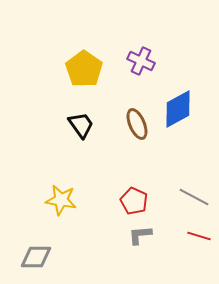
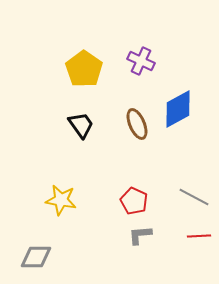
red line: rotated 20 degrees counterclockwise
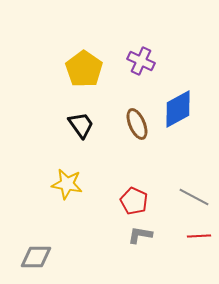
yellow star: moved 6 px right, 16 px up
gray L-shape: rotated 15 degrees clockwise
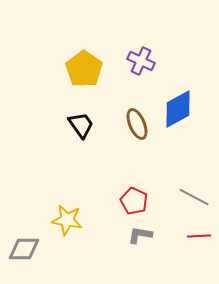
yellow star: moved 36 px down
gray diamond: moved 12 px left, 8 px up
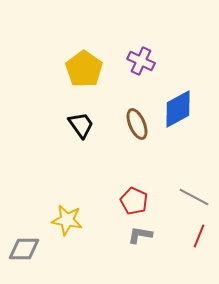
red line: rotated 65 degrees counterclockwise
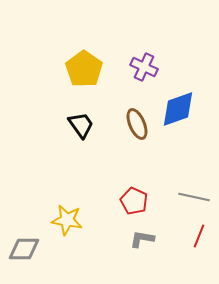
purple cross: moved 3 px right, 6 px down
blue diamond: rotated 9 degrees clockwise
gray line: rotated 16 degrees counterclockwise
gray L-shape: moved 2 px right, 4 px down
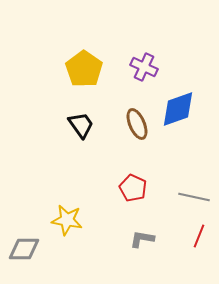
red pentagon: moved 1 px left, 13 px up
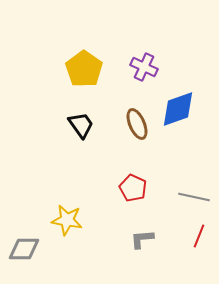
gray L-shape: rotated 15 degrees counterclockwise
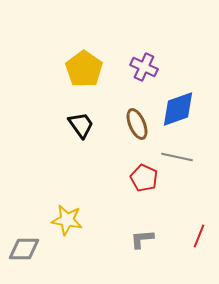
red pentagon: moved 11 px right, 10 px up
gray line: moved 17 px left, 40 px up
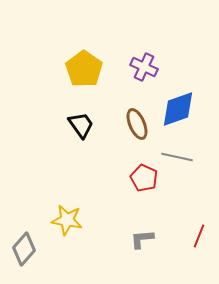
gray diamond: rotated 48 degrees counterclockwise
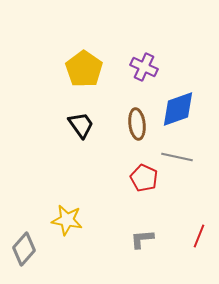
brown ellipse: rotated 16 degrees clockwise
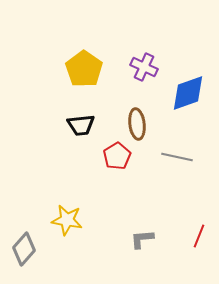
blue diamond: moved 10 px right, 16 px up
black trapezoid: rotated 120 degrees clockwise
red pentagon: moved 27 px left, 22 px up; rotated 16 degrees clockwise
